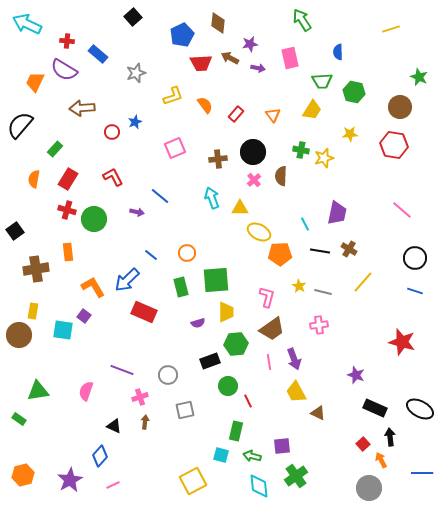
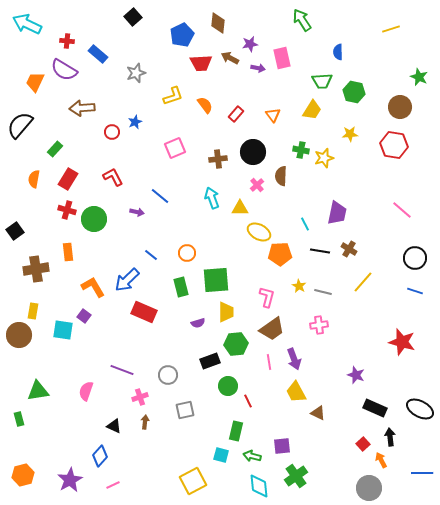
pink rectangle at (290, 58): moved 8 px left
pink cross at (254, 180): moved 3 px right, 5 px down
green rectangle at (19, 419): rotated 40 degrees clockwise
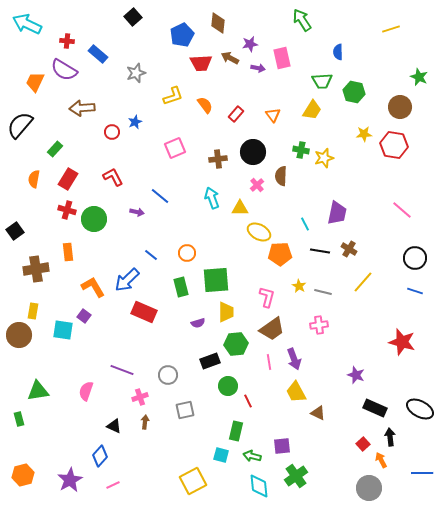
yellow star at (350, 134): moved 14 px right
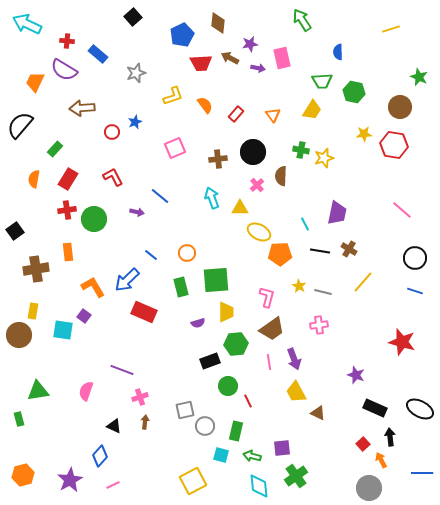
red cross at (67, 210): rotated 24 degrees counterclockwise
gray circle at (168, 375): moved 37 px right, 51 px down
purple square at (282, 446): moved 2 px down
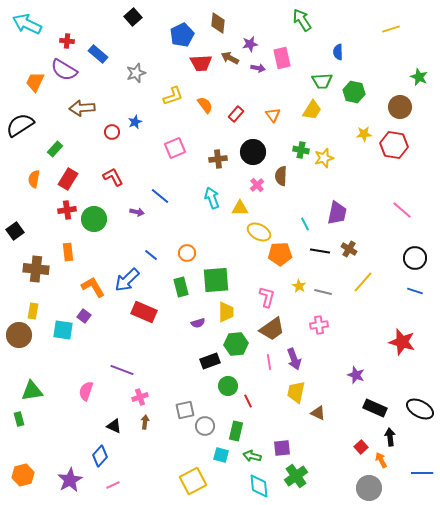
black semicircle at (20, 125): rotated 16 degrees clockwise
brown cross at (36, 269): rotated 15 degrees clockwise
green triangle at (38, 391): moved 6 px left
yellow trapezoid at (296, 392): rotated 40 degrees clockwise
red square at (363, 444): moved 2 px left, 3 px down
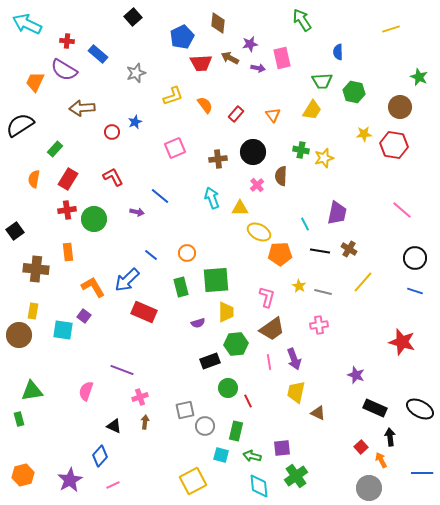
blue pentagon at (182, 35): moved 2 px down
green circle at (228, 386): moved 2 px down
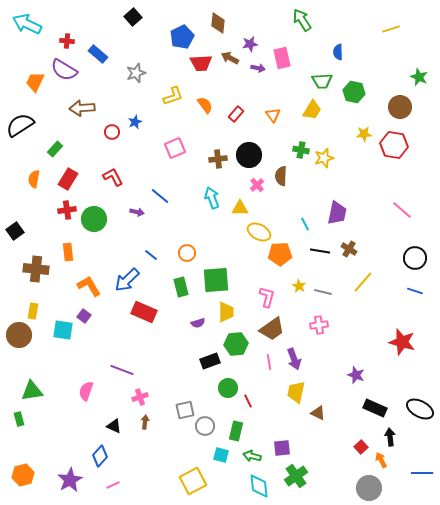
black circle at (253, 152): moved 4 px left, 3 px down
orange L-shape at (93, 287): moved 4 px left, 1 px up
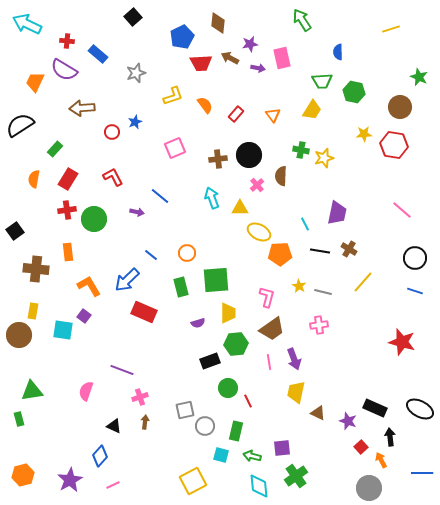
yellow trapezoid at (226, 312): moved 2 px right, 1 px down
purple star at (356, 375): moved 8 px left, 46 px down
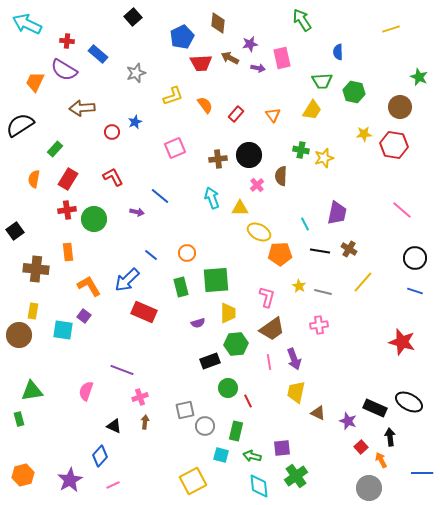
black ellipse at (420, 409): moved 11 px left, 7 px up
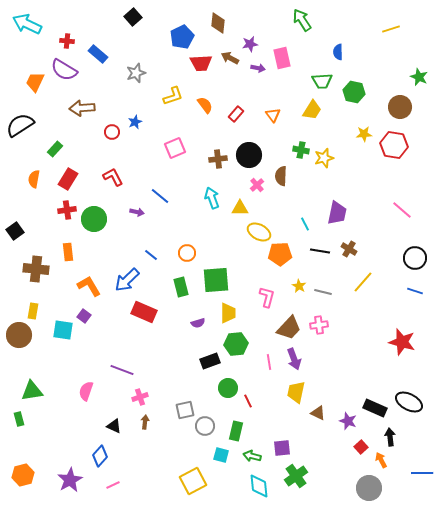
brown trapezoid at (272, 329): moved 17 px right, 1 px up; rotated 12 degrees counterclockwise
